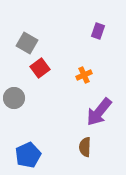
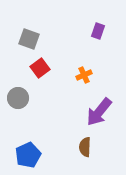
gray square: moved 2 px right, 4 px up; rotated 10 degrees counterclockwise
gray circle: moved 4 px right
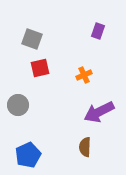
gray square: moved 3 px right
red square: rotated 24 degrees clockwise
gray circle: moved 7 px down
purple arrow: rotated 24 degrees clockwise
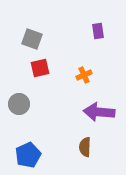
purple rectangle: rotated 28 degrees counterclockwise
gray circle: moved 1 px right, 1 px up
purple arrow: rotated 32 degrees clockwise
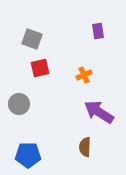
purple arrow: rotated 28 degrees clockwise
blue pentagon: rotated 25 degrees clockwise
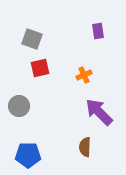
gray circle: moved 2 px down
purple arrow: rotated 12 degrees clockwise
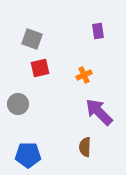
gray circle: moved 1 px left, 2 px up
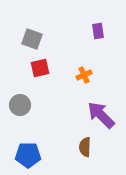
gray circle: moved 2 px right, 1 px down
purple arrow: moved 2 px right, 3 px down
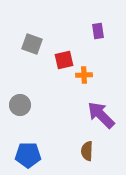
gray square: moved 5 px down
red square: moved 24 px right, 8 px up
orange cross: rotated 21 degrees clockwise
brown semicircle: moved 2 px right, 4 px down
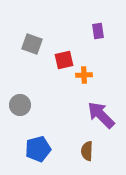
blue pentagon: moved 10 px right, 6 px up; rotated 15 degrees counterclockwise
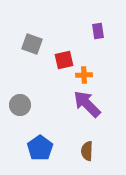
purple arrow: moved 14 px left, 11 px up
blue pentagon: moved 2 px right, 1 px up; rotated 20 degrees counterclockwise
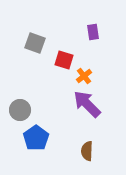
purple rectangle: moved 5 px left, 1 px down
gray square: moved 3 px right, 1 px up
red square: rotated 30 degrees clockwise
orange cross: moved 1 px down; rotated 35 degrees counterclockwise
gray circle: moved 5 px down
blue pentagon: moved 4 px left, 10 px up
